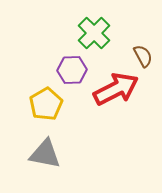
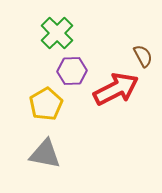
green cross: moved 37 px left
purple hexagon: moved 1 px down
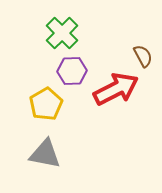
green cross: moved 5 px right
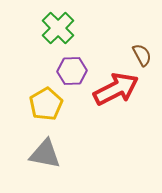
green cross: moved 4 px left, 5 px up
brown semicircle: moved 1 px left, 1 px up
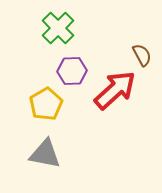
red arrow: moved 1 px left, 1 px down; rotated 15 degrees counterclockwise
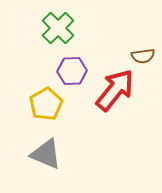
brown semicircle: moved 1 px right, 1 px down; rotated 110 degrees clockwise
red arrow: rotated 9 degrees counterclockwise
gray triangle: moved 1 px right; rotated 12 degrees clockwise
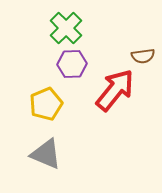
green cross: moved 8 px right
purple hexagon: moved 7 px up
yellow pentagon: rotated 8 degrees clockwise
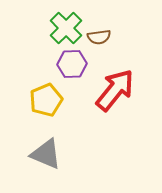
brown semicircle: moved 44 px left, 19 px up
yellow pentagon: moved 4 px up
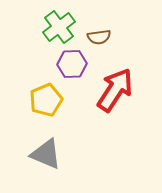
green cross: moved 7 px left, 1 px up; rotated 8 degrees clockwise
red arrow: rotated 6 degrees counterclockwise
